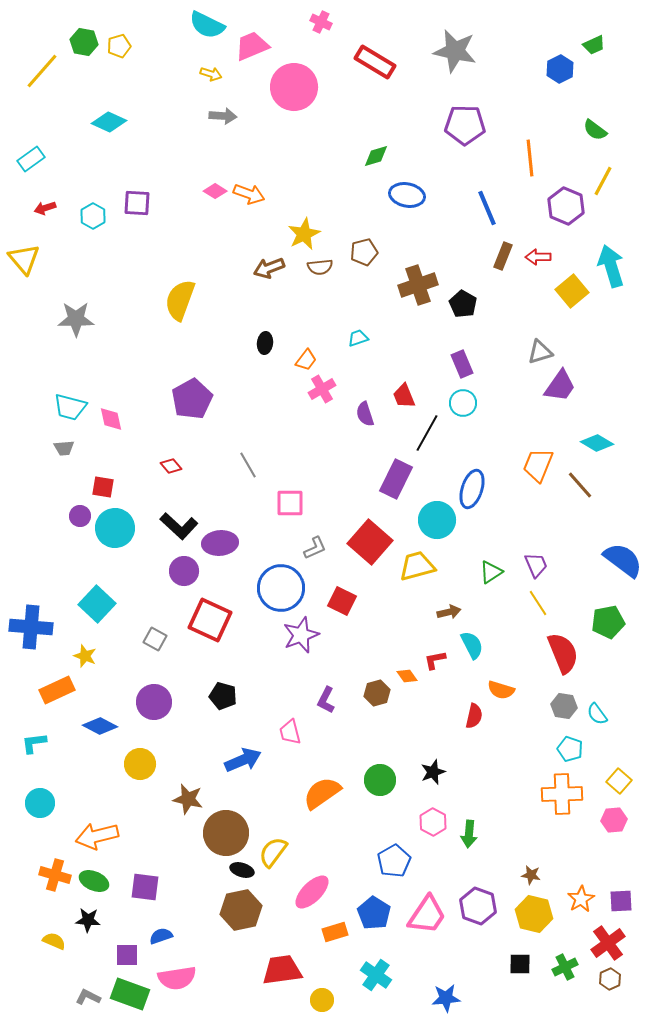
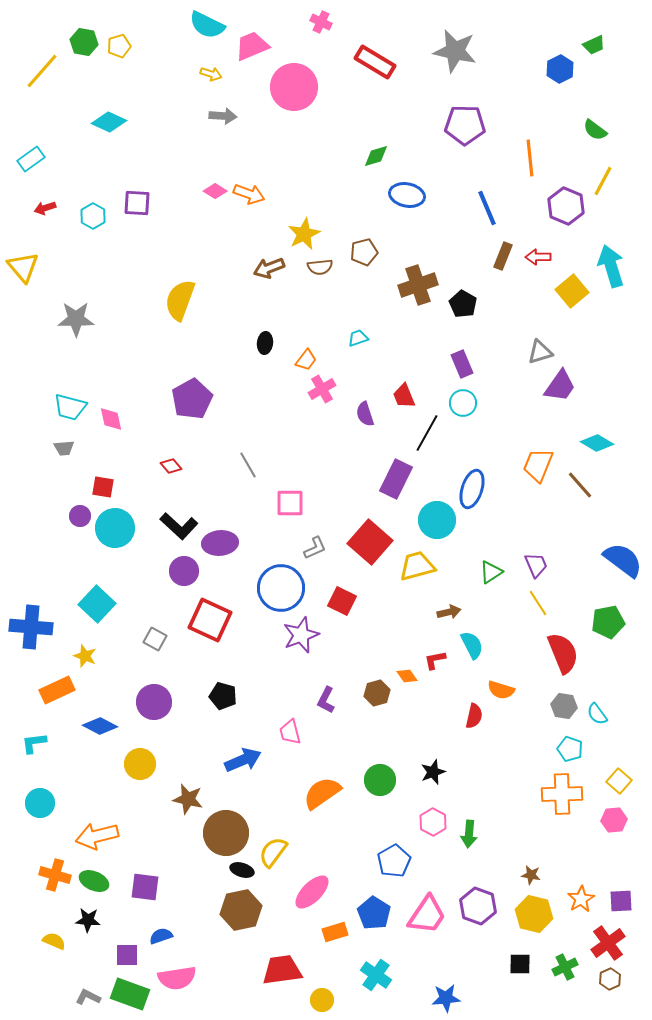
yellow triangle at (24, 259): moved 1 px left, 8 px down
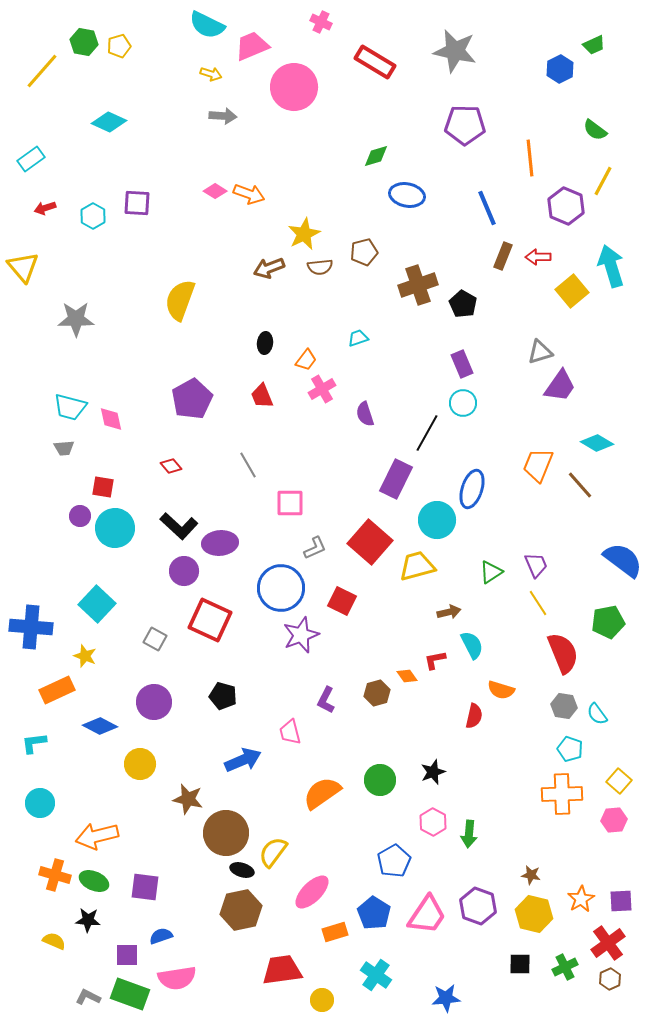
red trapezoid at (404, 396): moved 142 px left
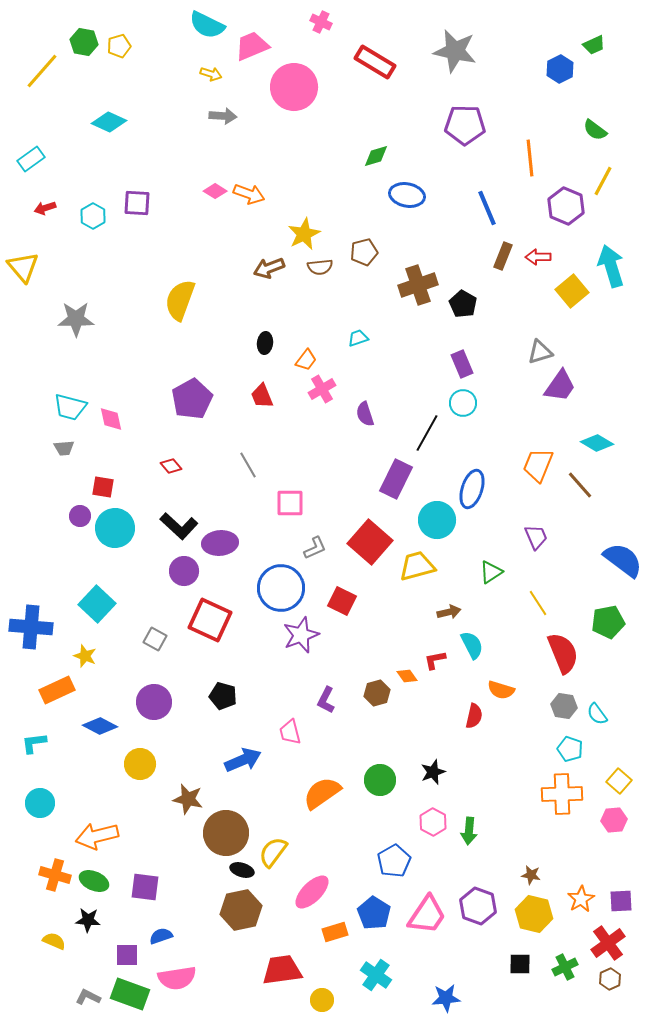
purple trapezoid at (536, 565): moved 28 px up
green arrow at (469, 834): moved 3 px up
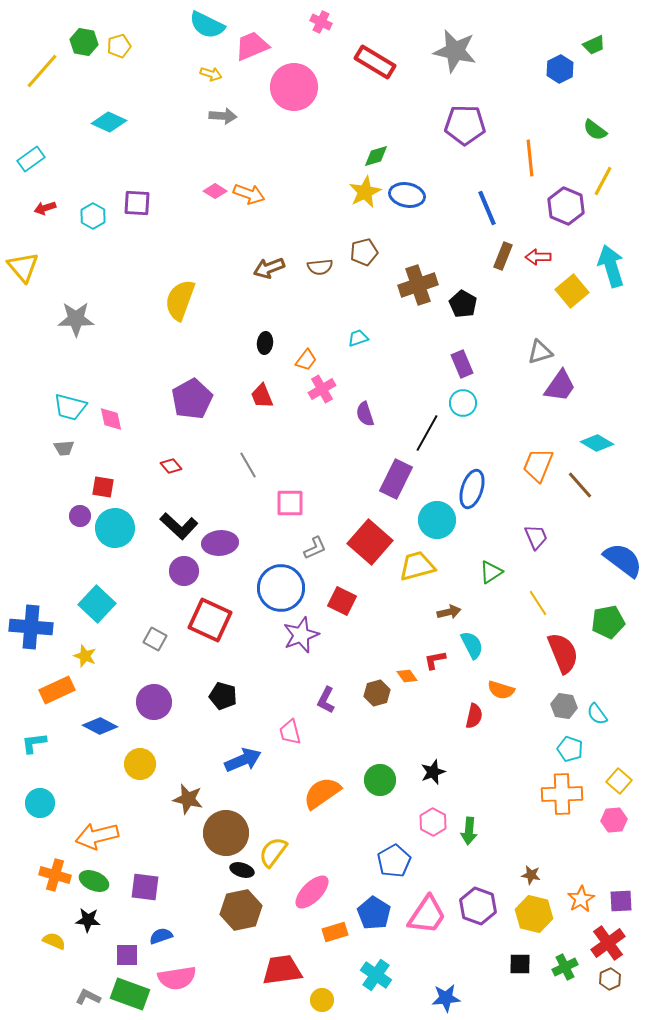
yellow star at (304, 234): moved 61 px right, 42 px up
